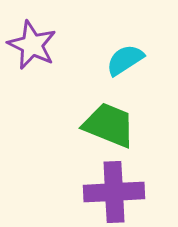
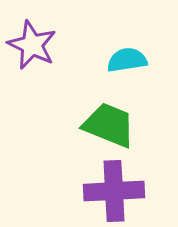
cyan semicircle: moved 2 px right; rotated 24 degrees clockwise
purple cross: moved 1 px up
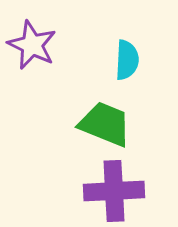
cyan semicircle: rotated 102 degrees clockwise
green trapezoid: moved 4 px left, 1 px up
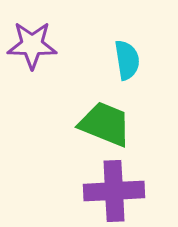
purple star: rotated 24 degrees counterclockwise
cyan semicircle: rotated 12 degrees counterclockwise
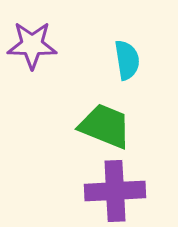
green trapezoid: moved 2 px down
purple cross: moved 1 px right
